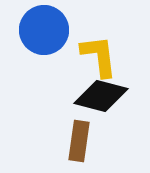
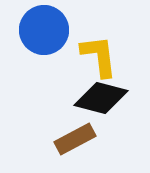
black diamond: moved 2 px down
brown rectangle: moved 4 px left, 2 px up; rotated 54 degrees clockwise
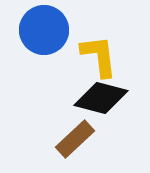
brown rectangle: rotated 15 degrees counterclockwise
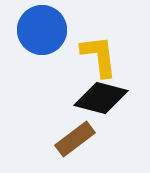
blue circle: moved 2 px left
brown rectangle: rotated 6 degrees clockwise
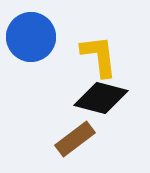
blue circle: moved 11 px left, 7 px down
